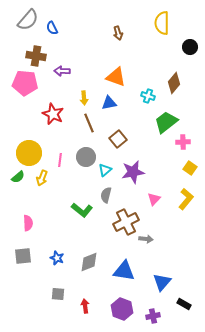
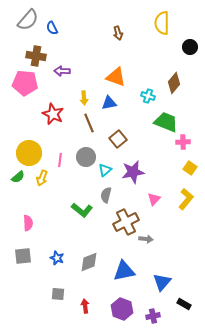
green trapezoid at (166, 122): rotated 60 degrees clockwise
blue triangle at (124, 271): rotated 20 degrees counterclockwise
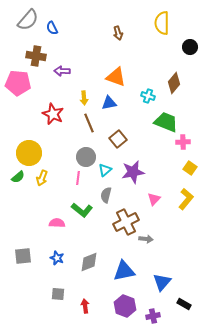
pink pentagon at (25, 83): moved 7 px left
pink line at (60, 160): moved 18 px right, 18 px down
pink semicircle at (28, 223): moved 29 px right; rotated 84 degrees counterclockwise
purple hexagon at (122, 309): moved 3 px right, 3 px up
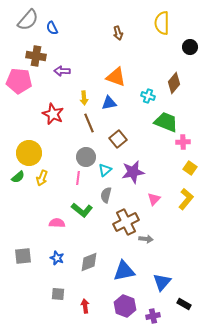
pink pentagon at (18, 83): moved 1 px right, 2 px up
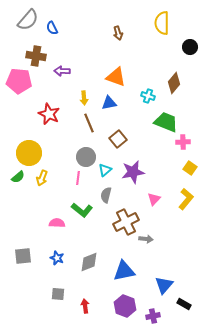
red star at (53, 114): moved 4 px left
blue triangle at (162, 282): moved 2 px right, 3 px down
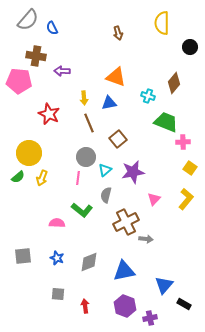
purple cross at (153, 316): moved 3 px left, 2 px down
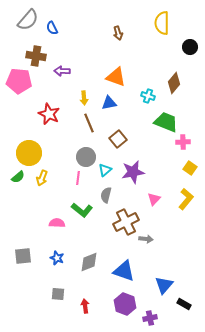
blue triangle at (124, 271): rotated 30 degrees clockwise
purple hexagon at (125, 306): moved 2 px up
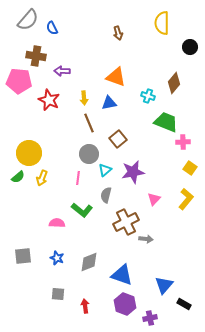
red star at (49, 114): moved 14 px up
gray circle at (86, 157): moved 3 px right, 3 px up
blue triangle at (124, 271): moved 2 px left, 4 px down
